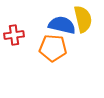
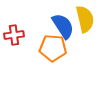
yellow semicircle: moved 2 px right
blue semicircle: moved 1 px right, 1 px down; rotated 44 degrees clockwise
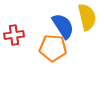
yellow semicircle: moved 2 px right, 2 px up
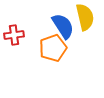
yellow semicircle: moved 2 px left
orange pentagon: rotated 24 degrees counterclockwise
